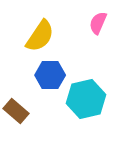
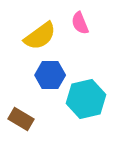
pink semicircle: moved 18 px left; rotated 45 degrees counterclockwise
yellow semicircle: rotated 20 degrees clockwise
brown rectangle: moved 5 px right, 8 px down; rotated 10 degrees counterclockwise
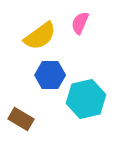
pink semicircle: rotated 45 degrees clockwise
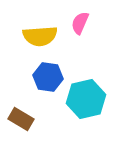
yellow semicircle: rotated 32 degrees clockwise
blue hexagon: moved 2 px left, 2 px down; rotated 8 degrees clockwise
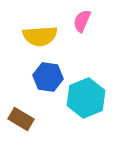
pink semicircle: moved 2 px right, 2 px up
cyan hexagon: moved 1 px up; rotated 9 degrees counterclockwise
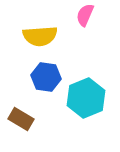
pink semicircle: moved 3 px right, 6 px up
blue hexagon: moved 2 px left
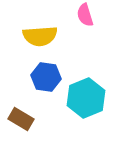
pink semicircle: rotated 40 degrees counterclockwise
